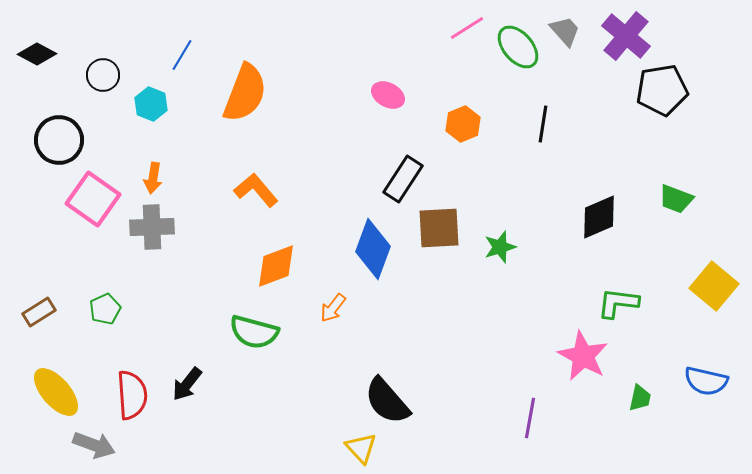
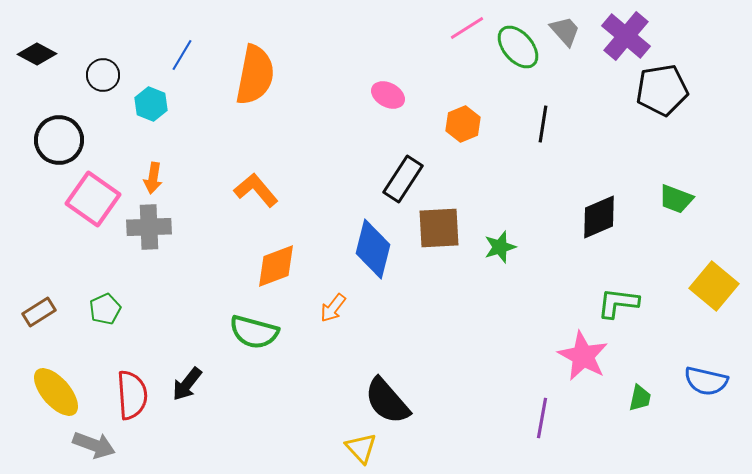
orange semicircle at (245, 93): moved 10 px right, 18 px up; rotated 10 degrees counterclockwise
gray cross at (152, 227): moved 3 px left
blue diamond at (373, 249): rotated 6 degrees counterclockwise
purple line at (530, 418): moved 12 px right
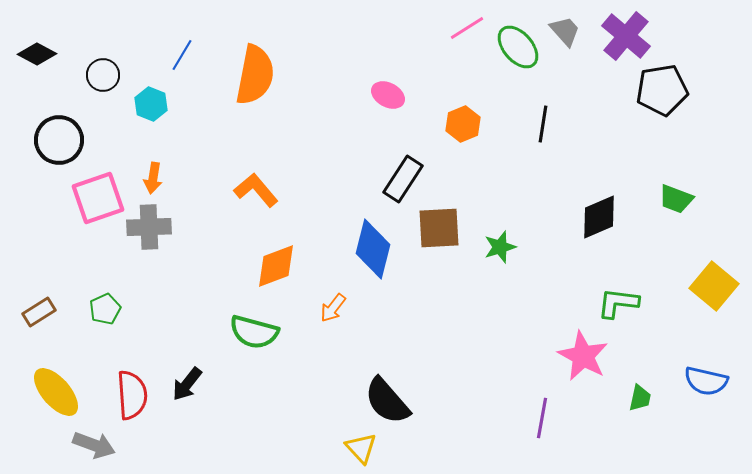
pink square at (93, 199): moved 5 px right, 1 px up; rotated 36 degrees clockwise
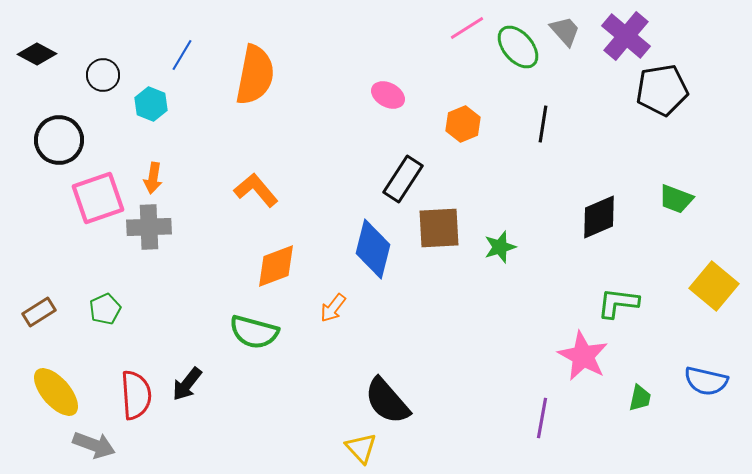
red semicircle at (132, 395): moved 4 px right
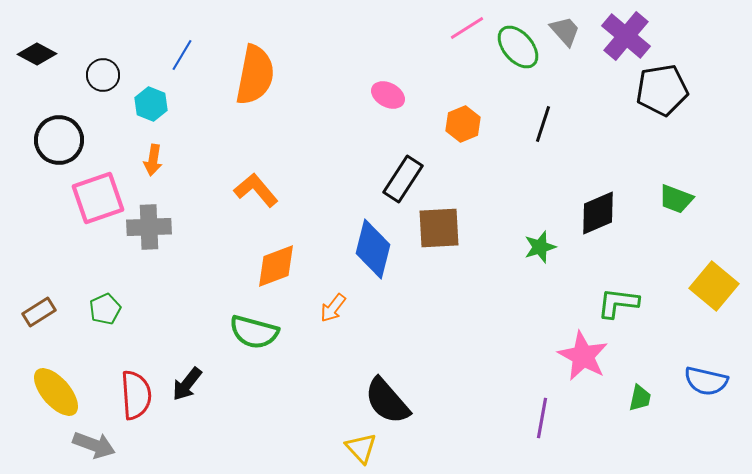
black line at (543, 124): rotated 9 degrees clockwise
orange arrow at (153, 178): moved 18 px up
black diamond at (599, 217): moved 1 px left, 4 px up
green star at (500, 247): moved 40 px right
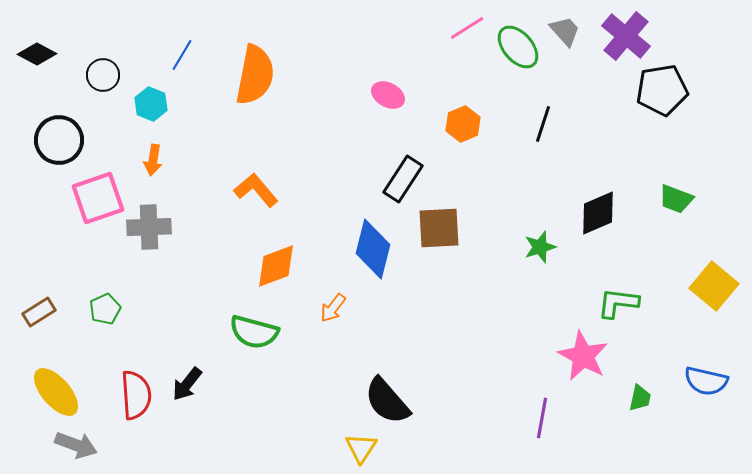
gray arrow at (94, 445): moved 18 px left
yellow triangle at (361, 448): rotated 16 degrees clockwise
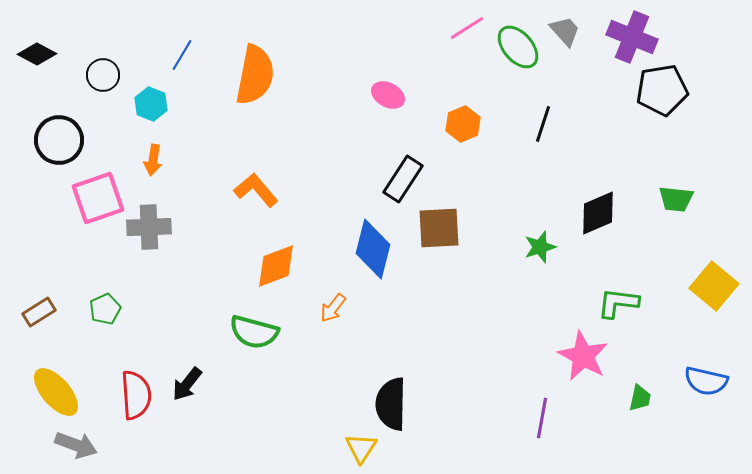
purple cross at (626, 36): moved 6 px right, 1 px down; rotated 18 degrees counterclockwise
green trapezoid at (676, 199): rotated 15 degrees counterclockwise
black semicircle at (387, 401): moved 4 px right, 3 px down; rotated 42 degrees clockwise
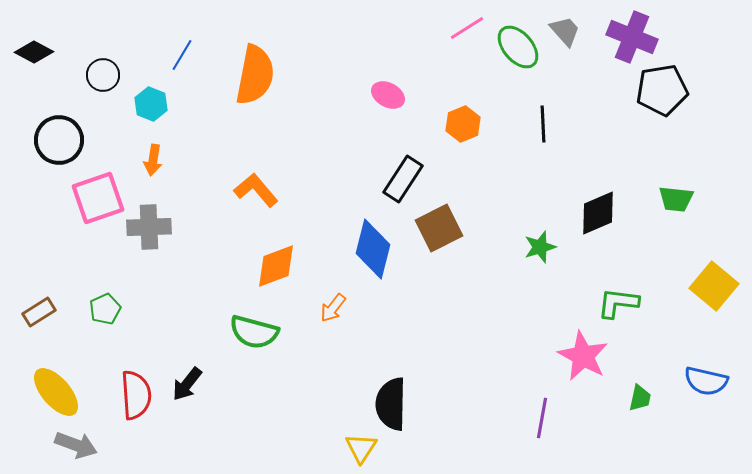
black diamond at (37, 54): moved 3 px left, 2 px up
black line at (543, 124): rotated 21 degrees counterclockwise
brown square at (439, 228): rotated 24 degrees counterclockwise
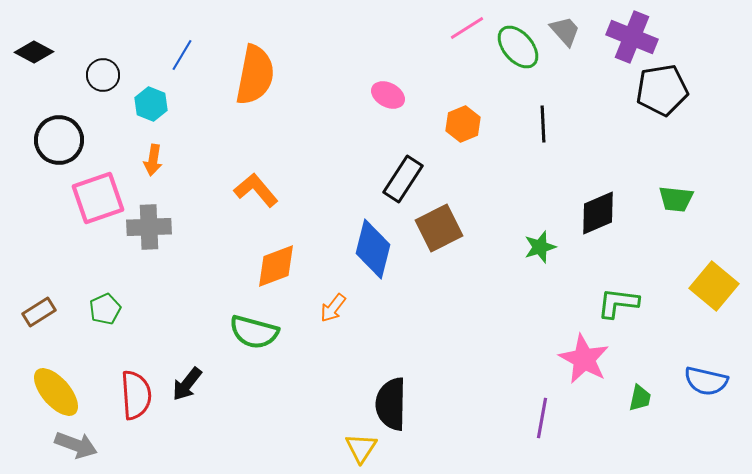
pink star at (583, 356): moved 1 px right, 3 px down
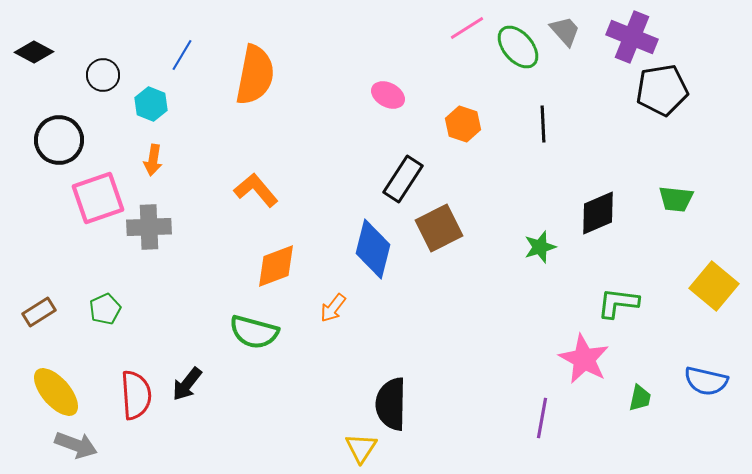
orange hexagon at (463, 124): rotated 20 degrees counterclockwise
